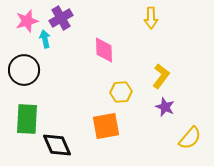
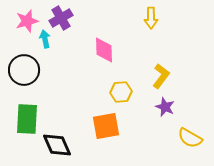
yellow semicircle: rotated 80 degrees clockwise
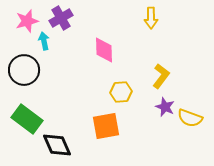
cyan arrow: moved 1 px left, 2 px down
green rectangle: rotated 56 degrees counterclockwise
yellow semicircle: moved 20 px up; rotated 10 degrees counterclockwise
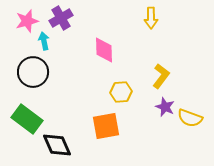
black circle: moved 9 px right, 2 px down
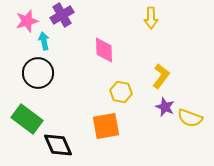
purple cross: moved 1 px right, 3 px up
black circle: moved 5 px right, 1 px down
yellow hexagon: rotated 15 degrees clockwise
black diamond: moved 1 px right
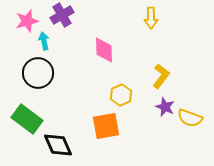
yellow hexagon: moved 3 px down; rotated 25 degrees clockwise
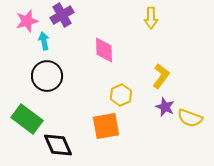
black circle: moved 9 px right, 3 px down
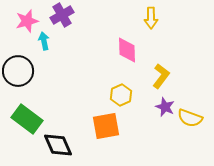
pink diamond: moved 23 px right
black circle: moved 29 px left, 5 px up
